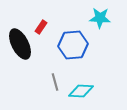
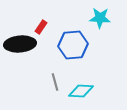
black ellipse: rotated 68 degrees counterclockwise
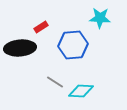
red rectangle: rotated 24 degrees clockwise
black ellipse: moved 4 px down
gray line: rotated 42 degrees counterclockwise
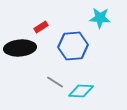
blue hexagon: moved 1 px down
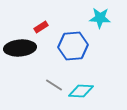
gray line: moved 1 px left, 3 px down
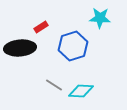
blue hexagon: rotated 12 degrees counterclockwise
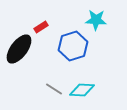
cyan star: moved 4 px left, 2 px down
black ellipse: moved 1 px left, 1 px down; rotated 48 degrees counterclockwise
gray line: moved 4 px down
cyan diamond: moved 1 px right, 1 px up
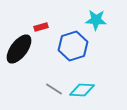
red rectangle: rotated 16 degrees clockwise
